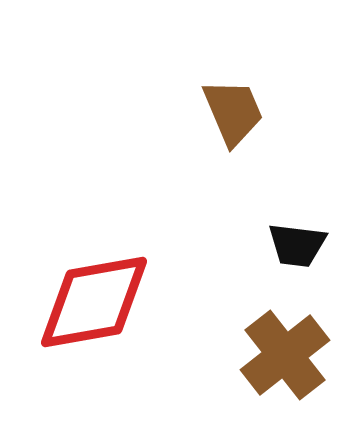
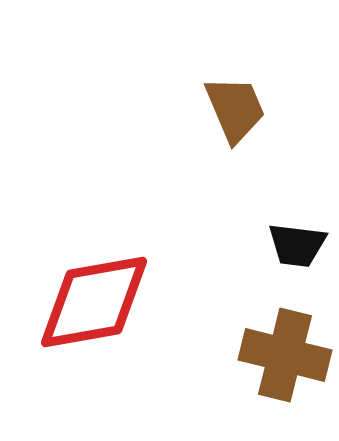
brown trapezoid: moved 2 px right, 3 px up
brown cross: rotated 38 degrees counterclockwise
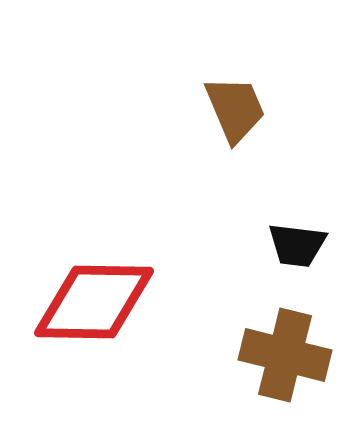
red diamond: rotated 11 degrees clockwise
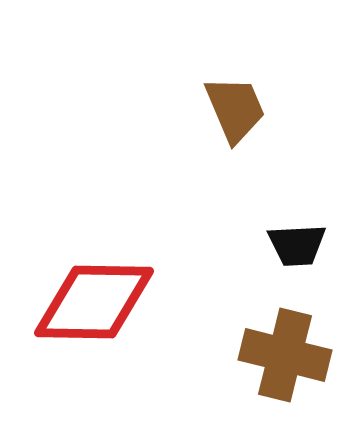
black trapezoid: rotated 10 degrees counterclockwise
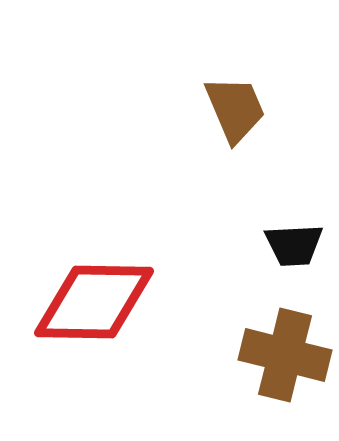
black trapezoid: moved 3 px left
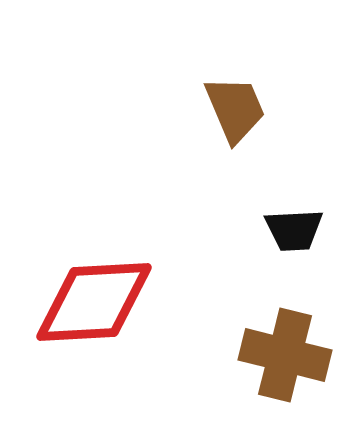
black trapezoid: moved 15 px up
red diamond: rotated 4 degrees counterclockwise
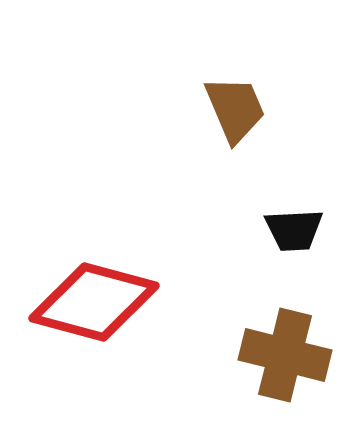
red diamond: rotated 18 degrees clockwise
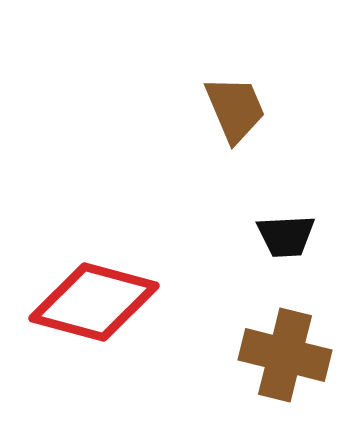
black trapezoid: moved 8 px left, 6 px down
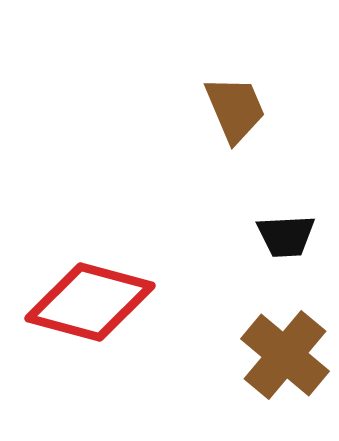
red diamond: moved 4 px left
brown cross: rotated 26 degrees clockwise
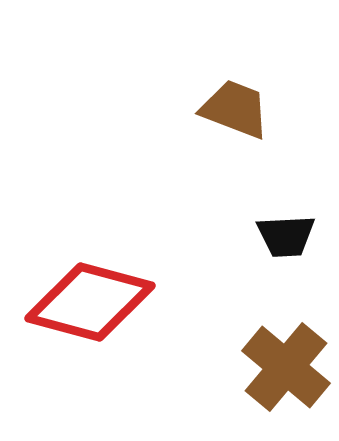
brown trapezoid: rotated 46 degrees counterclockwise
brown cross: moved 1 px right, 12 px down
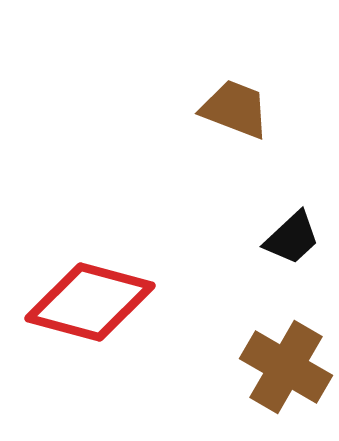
black trapezoid: moved 6 px right, 2 px down; rotated 40 degrees counterclockwise
brown cross: rotated 10 degrees counterclockwise
